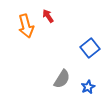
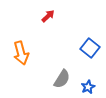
red arrow: rotated 80 degrees clockwise
orange arrow: moved 5 px left, 27 px down
blue square: rotated 12 degrees counterclockwise
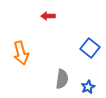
red arrow: rotated 136 degrees counterclockwise
gray semicircle: rotated 24 degrees counterclockwise
